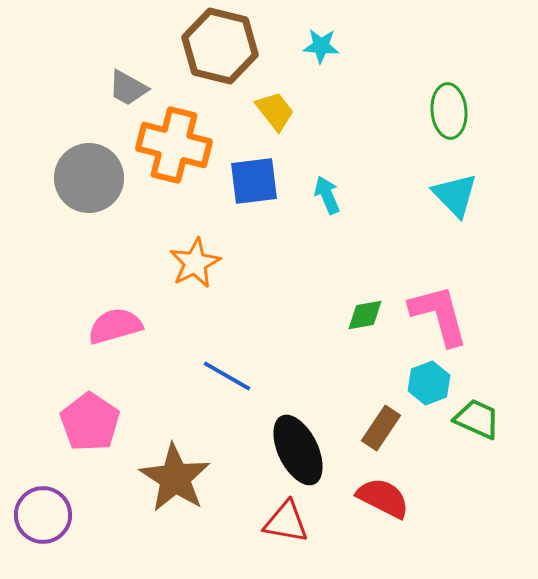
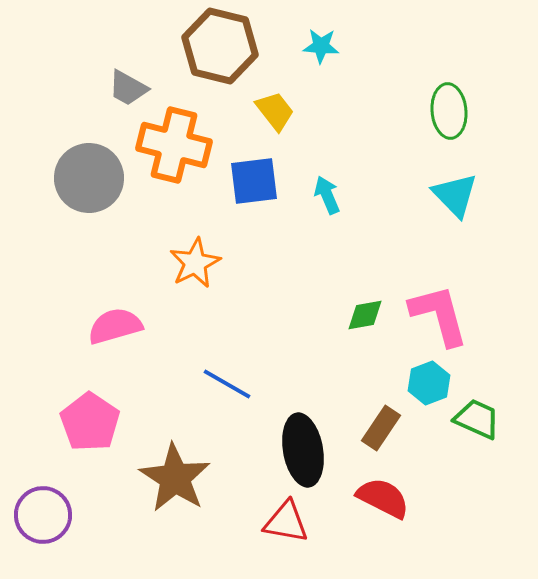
blue line: moved 8 px down
black ellipse: moved 5 px right; rotated 16 degrees clockwise
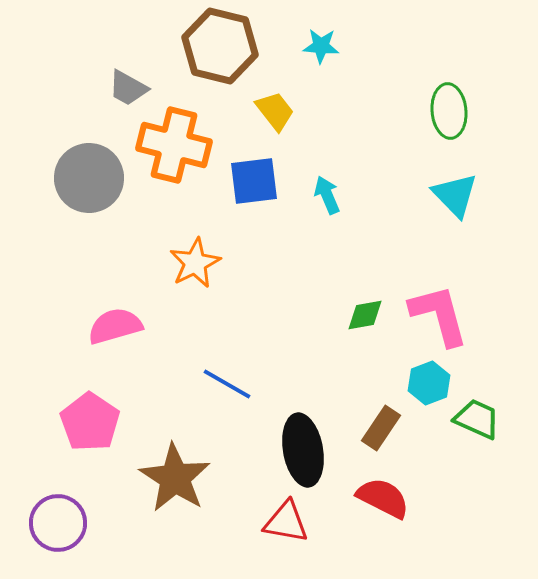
purple circle: moved 15 px right, 8 px down
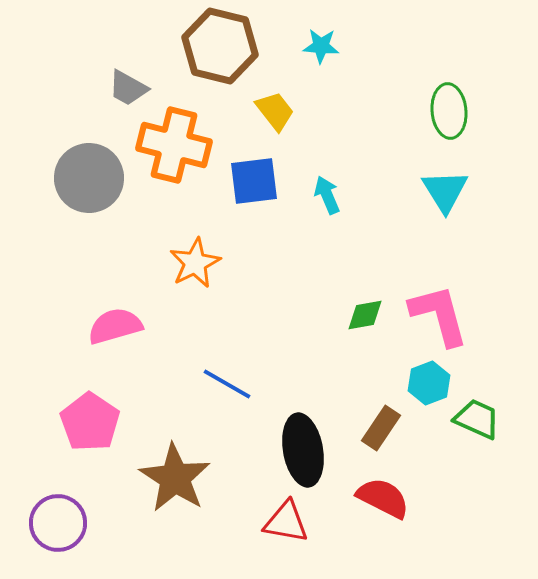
cyan triangle: moved 10 px left, 4 px up; rotated 12 degrees clockwise
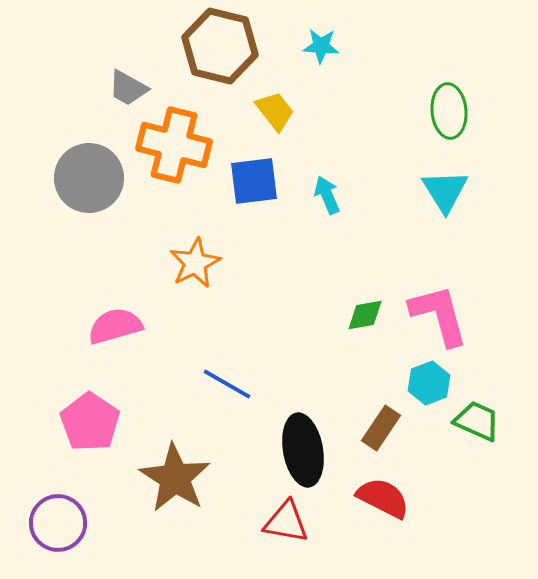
green trapezoid: moved 2 px down
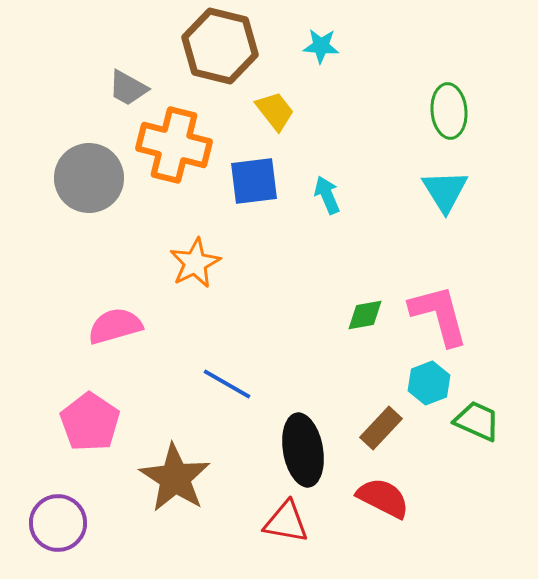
brown rectangle: rotated 9 degrees clockwise
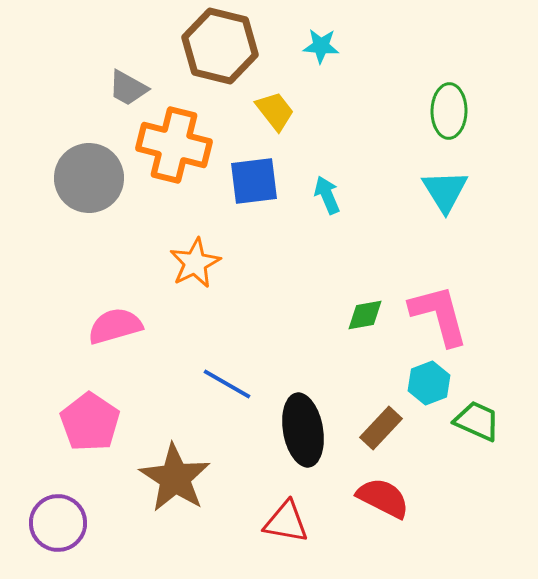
green ellipse: rotated 6 degrees clockwise
black ellipse: moved 20 px up
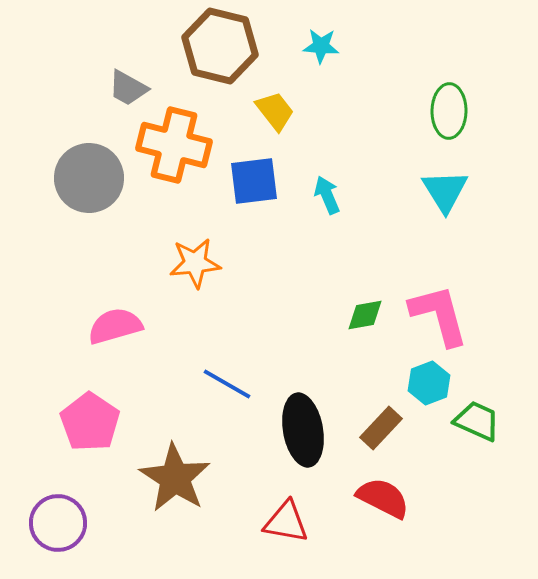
orange star: rotated 21 degrees clockwise
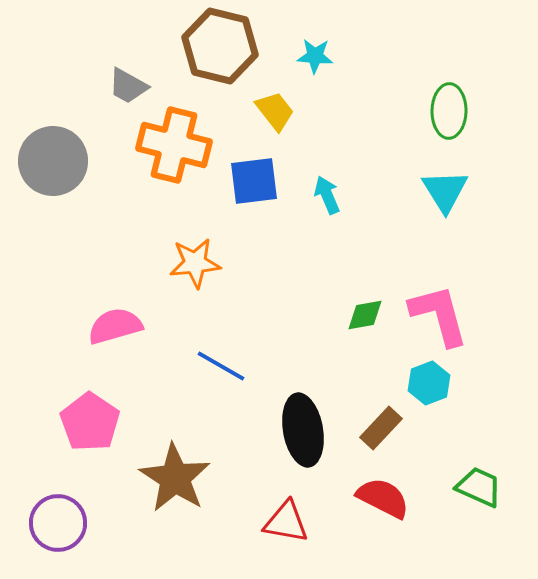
cyan star: moved 6 px left, 10 px down
gray trapezoid: moved 2 px up
gray circle: moved 36 px left, 17 px up
blue line: moved 6 px left, 18 px up
green trapezoid: moved 2 px right, 66 px down
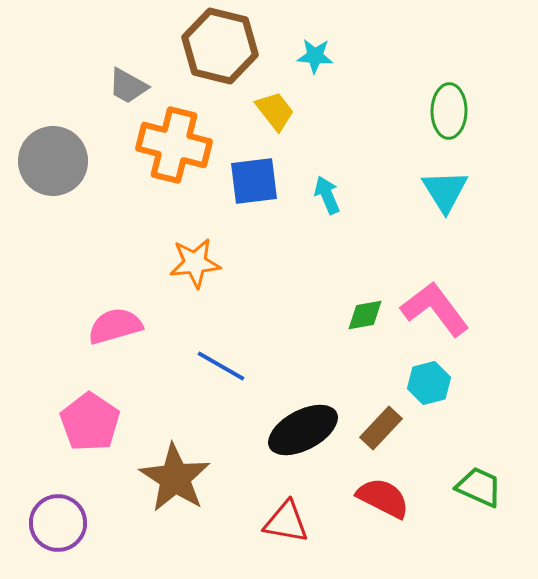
pink L-shape: moved 4 px left, 6 px up; rotated 22 degrees counterclockwise
cyan hexagon: rotated 6 degrees clockwise
black ellipse: rotated 72 degrees clockwise
